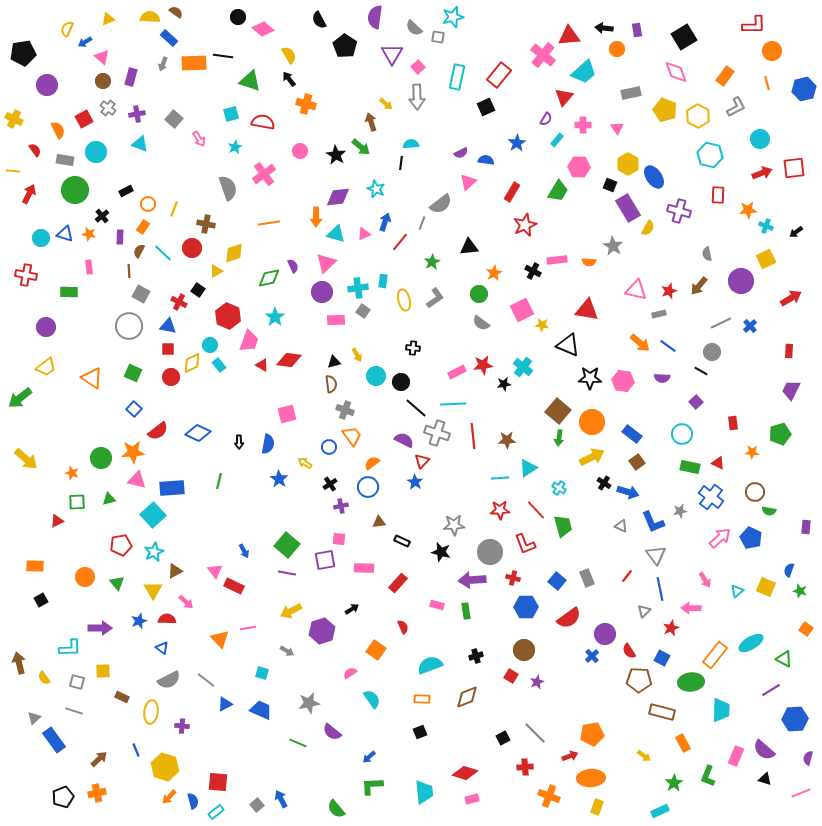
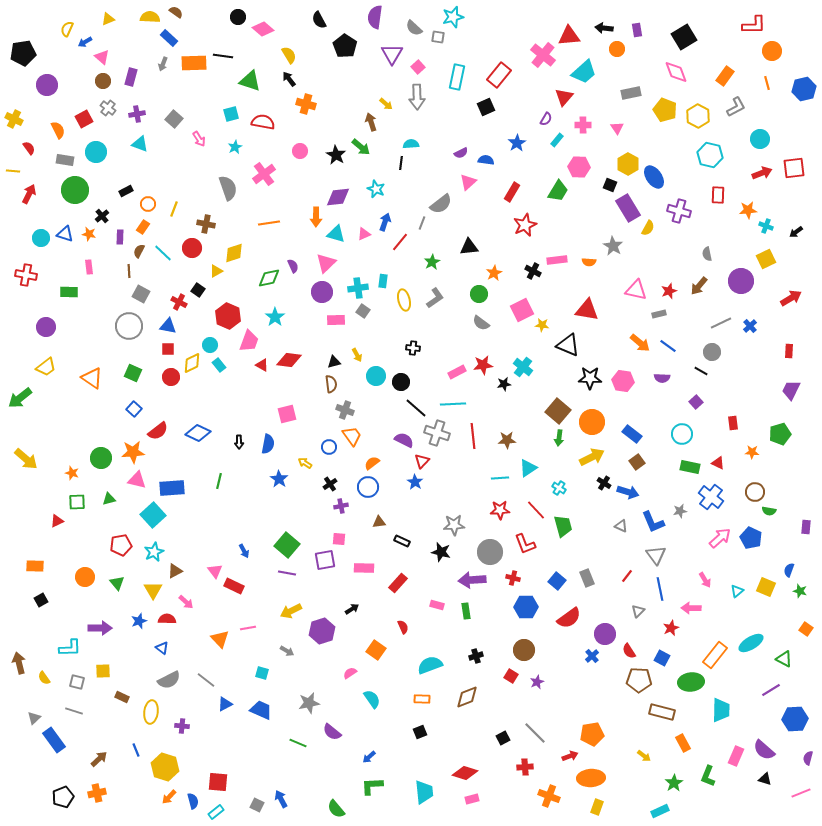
red semicircle at (35, 150): moved 6 px left, 2 px up
gray triangle at (644, 611): moved 6 px left
gray square at (257, 805): rotated 24 degrees counterclockwise
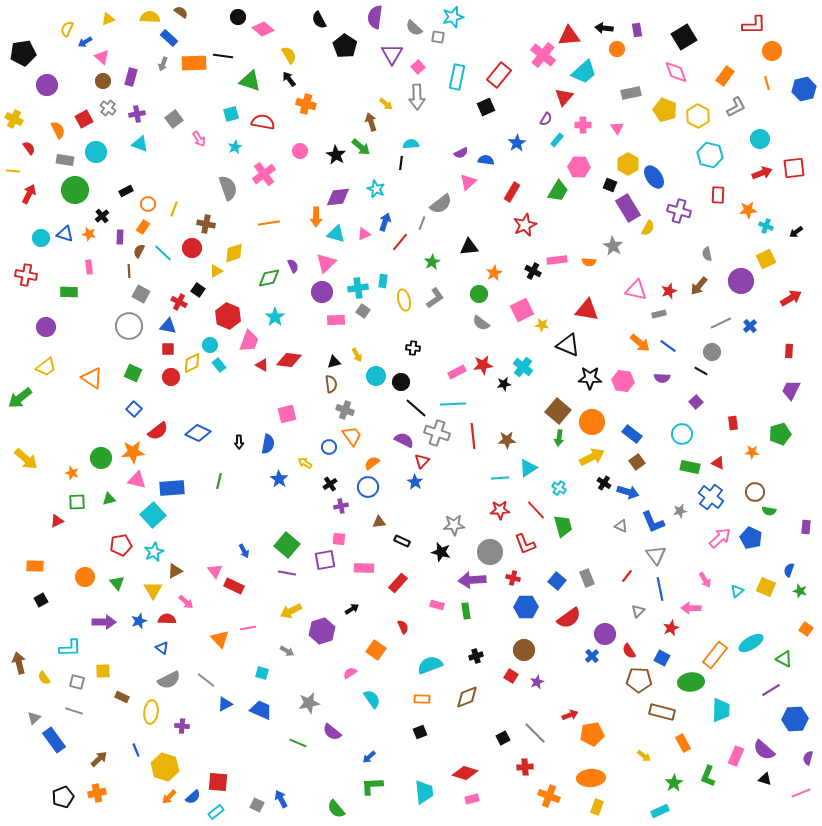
brown semicircle at (176, 12): moved 5 px right
gray square at (174, 119): rotated 12 degrees clockwise
purple arrow at (100, 628): moved 4 px right, 6 px up
red arrow at (570, 756): moved 41 px up
blue semicircle at (193, 801): moved 4 px up; rotated 63 degrees clockwise
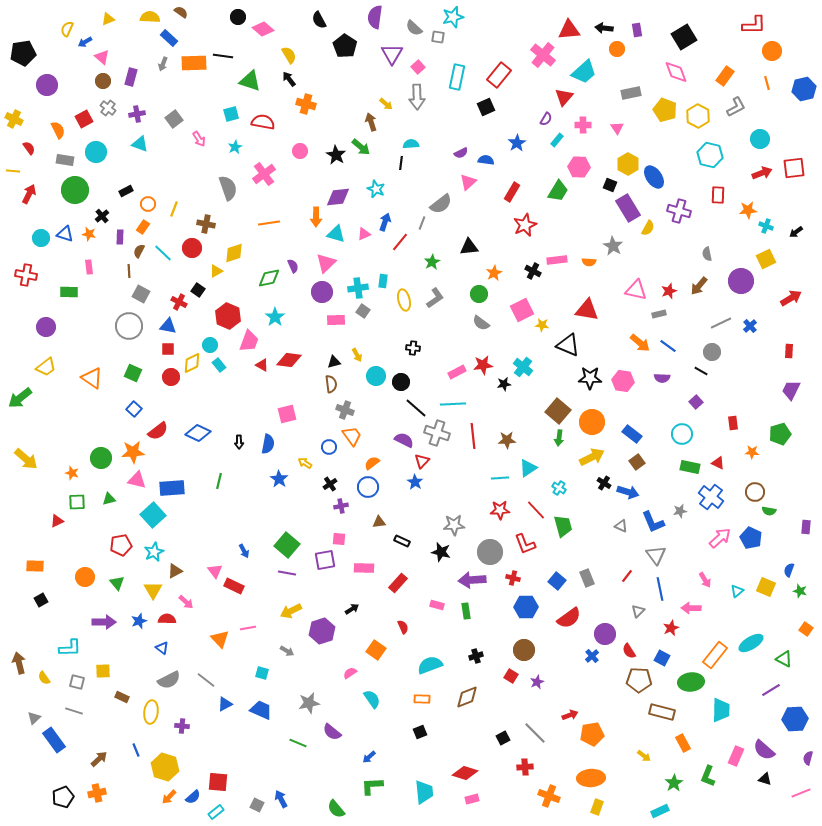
red triangle at (569, 36): moved 6 px up
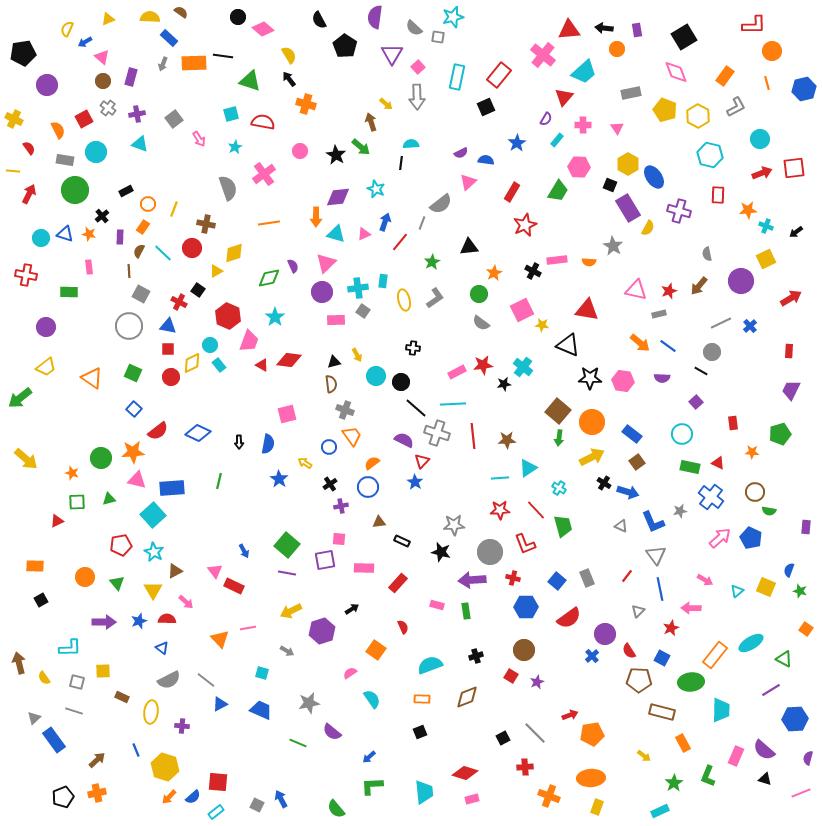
cyan star at (154, 552): rotated 18 degrees counterclockwise
pink arrow at (705, 580): rotated 28 degrees counterclockwise
blue triangle at (225, 704): moved 5 px left
brown arrow at (99, 759): moved 2 px left, 1 px down
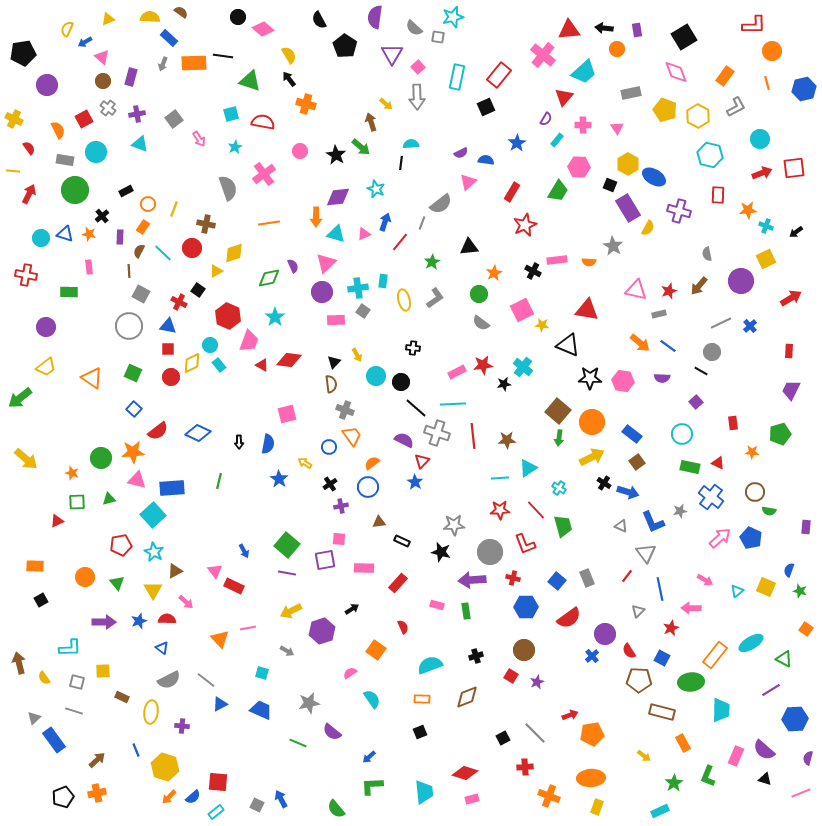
blue ellipse at (654, 177): rotated 25 degrees counterclockwise
black triangle at (334, 362): rotated 32 degrees counterclockwise
gray triangle at (656, 555): moved 10 px left, 2 px up
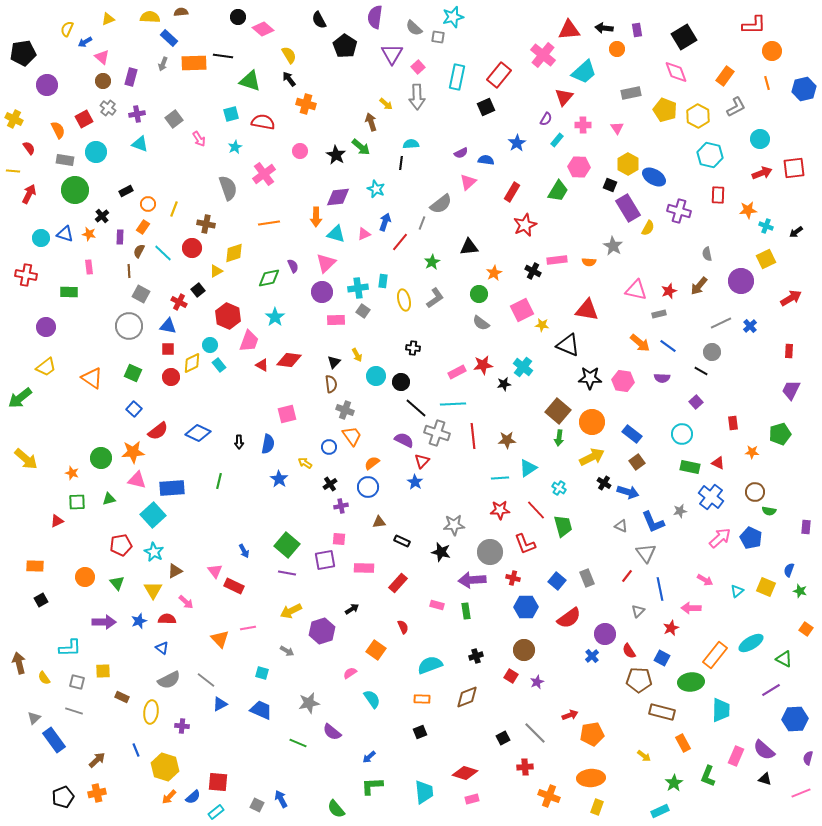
brown semicircle at (181, 12): rotated 40 degrees counterclockwise
black square at (198, 290): rotated 16 degrees clockwise
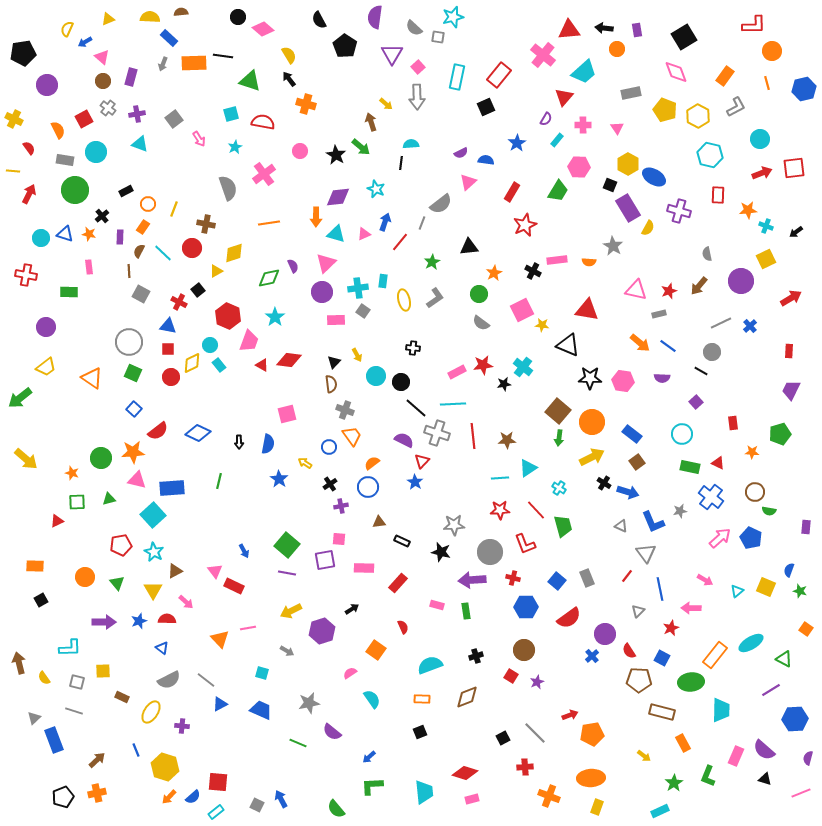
gray circle at (129, 326): moved 16 px down
yellow ellipse at (151, 712): rotated 25 degrees clockwise
blue rectangle at (54, 740): rotated 15 degrees clockwise
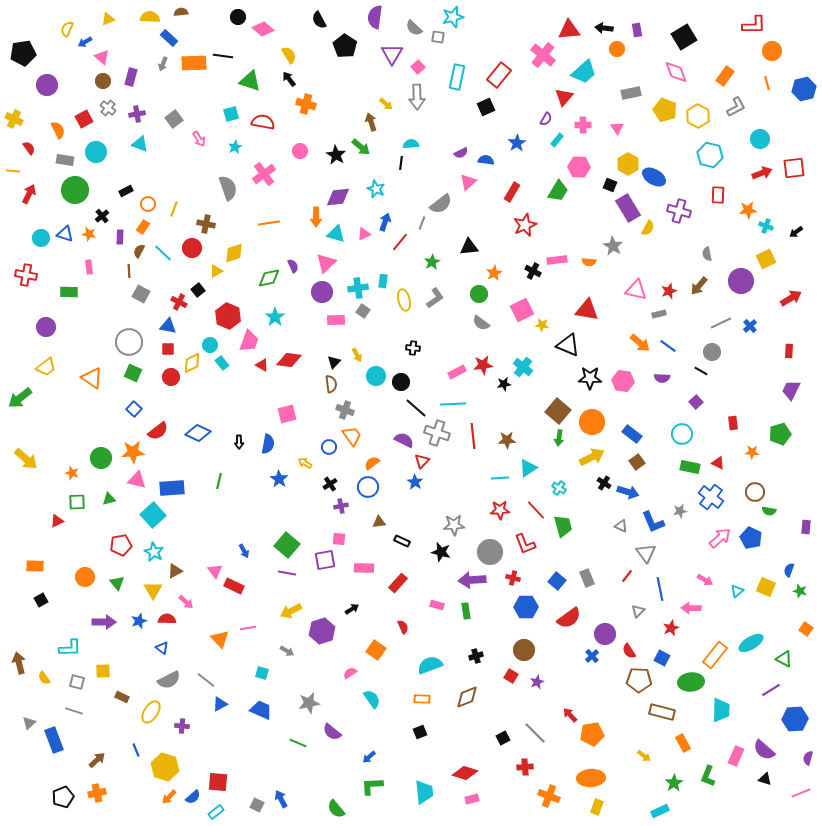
cyan rectangle at (219, 365): moved 3 px right, 2 px up
red arrow at (570, 715): rotated 112 degrees counterclockwise
gray triangle at (34, 718): moved 5 px left, 5 px down
